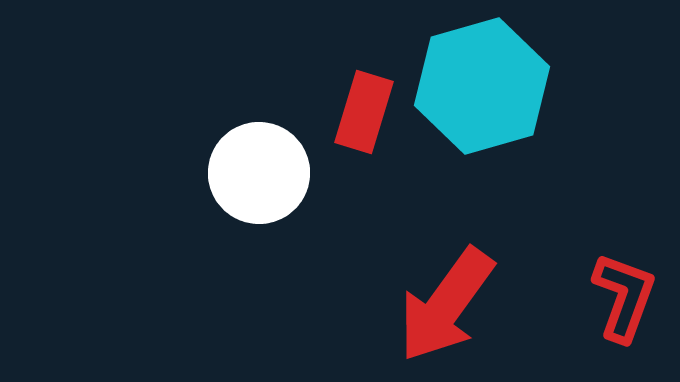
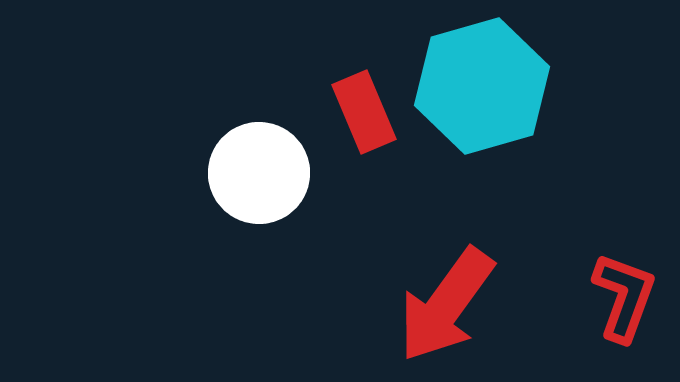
red rectangle: rotated 40 degrees counterclockwise
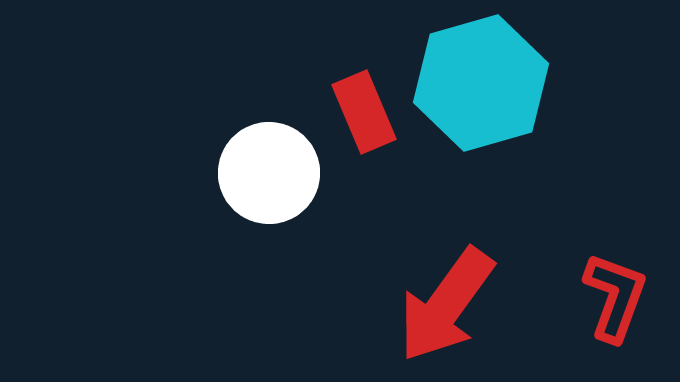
cyan hexagon: moved 1 px left, 3 px up
white circle: moved 10 px right
red L-shape: moved 9 px left
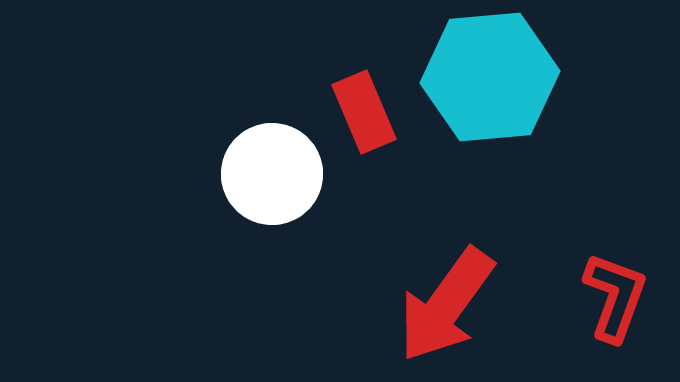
cyan hexagon: moved 9 px right, 6 px up; rotated 11 degrees clockwise
white circle: moved 3 px right, 1 px down
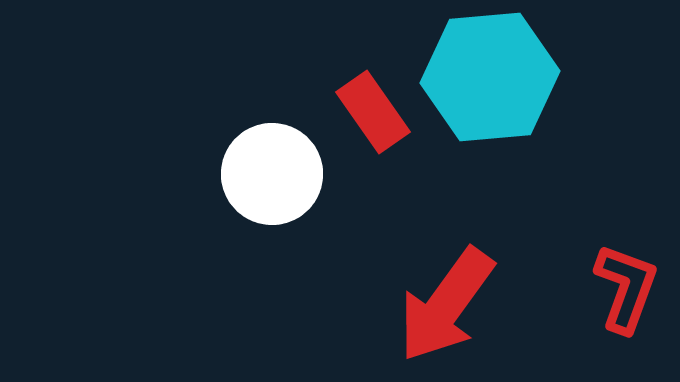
red rectangle: moved 9 px right; rotated 12 degrees counterclockwise
red L-shape: moved 11 px right, 9 px up
